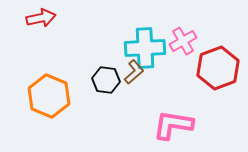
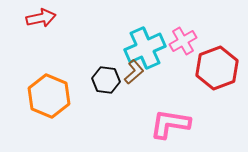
cyan cross: rotated 21 degrees counterclockwise
red hexagon: moved 1 px left
pink L-shape: moved 3 px left, 1 px up
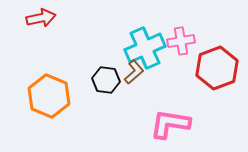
pink cross: moved 2 px left; rotated 20 degrees clockwise
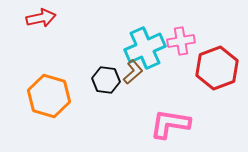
brown L-shape: moved 1 px left
orange hexagon: rotated 6 degrees counterclockwise
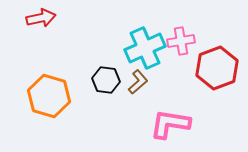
brown L-shape: moved 5 px right, 10 px down
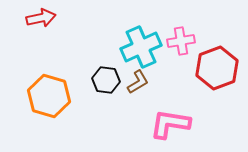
cyan cross: moved 4 px left, 1 px up
brown L-shape: rotated 10 degrees clockwise
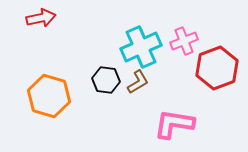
pink cross: moved 3 px right; rotated 12 degrees counterclockwise
pink L-shape: moved 4 px right
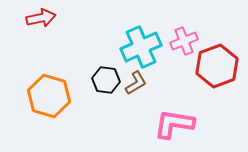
red hexagon: moved 2 px up
brown L-shape: moved 2 px left, 1 px down
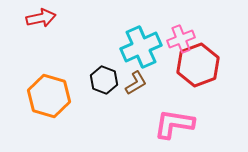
pink cross: moved 3 px left, 2 px up
red hexagon: moved 19 px left, 1 px up
black hexagon: moved 2 px left; rotated 12 degrees clockwise
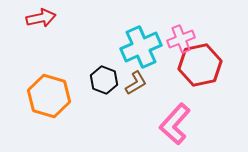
red hexagon: moved 2 px right; rotated 9 degrees clockwise
pink L-shape: moved 1 px right; rotated 57 degrees counterclockwise
